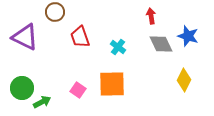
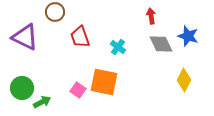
orange square: moved 8 px left, 2 px up; rotated 12 degrees clockwise
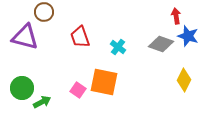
brown circle: moved 11 px left
red arrow: moved 25 px right
purple triangle: rotated 12 degrees counterclockwise
gray diamond: rotated 45 degrees counterclockwise
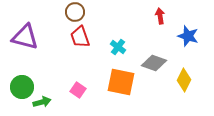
brown circle: moved 31 px right
red arrow: moved 16 px left
gray diamond: moved 7 px left, 19 px down
orange square: moved 17 px right
green circle: moved 1 px up
green arrow: rotated 12 degrees clockwise
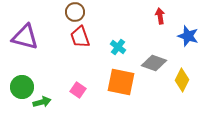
yellow diamond: moved 2 px left
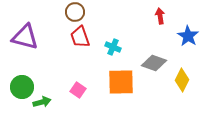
blue star: rotated 15 degrees clockwise
cyan cross: moved 5 px left; rotated 14 degrees counterclockwise
orange square: rotated 12 degrees counterclockwise
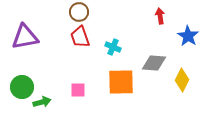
brown circle: moved 4 px right
purple triangle: rotated 24 degrees counterclockwise
gray diamond: rotated 15 degrees counterclockwise
pink square: rotated 35 degrees counterclockwise
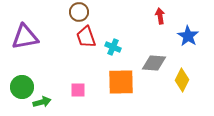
red trapezoid: moved 6 px right
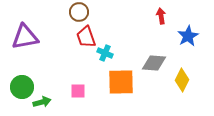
red arrow: moved 1 px right
blue star: rotated 10 degrees clockwise
cyan cross: moved 8 px left, 6 px down
pink square: moved 1 px down
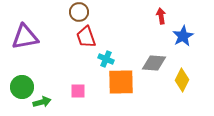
blue star: moved 5 px left
cyan cross: moved 1 px right, 6 px down
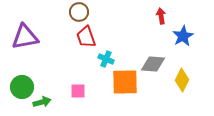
gray diamond: moved 1 px left, 1 px down
orange square: moved 4 px right
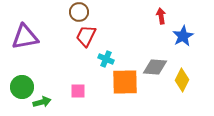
red trapezoid: moved 1 px up; rotated 45 degrees clockwise
gray diamond: moved 2 px right, 3 px down
